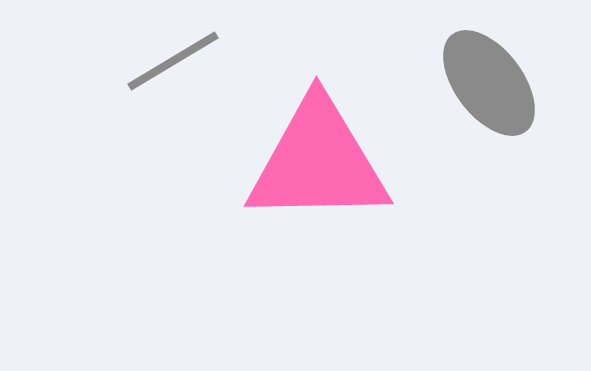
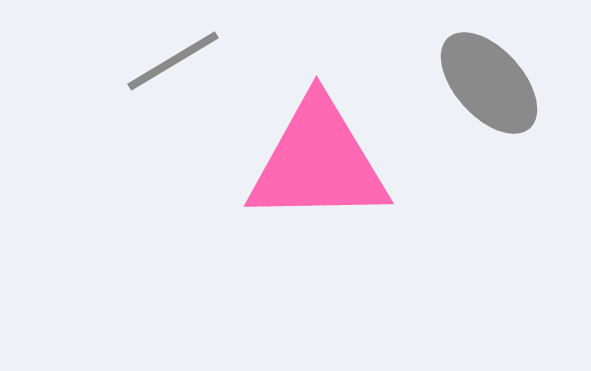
gray ellipse: rotated 5 degrees counterclockwise
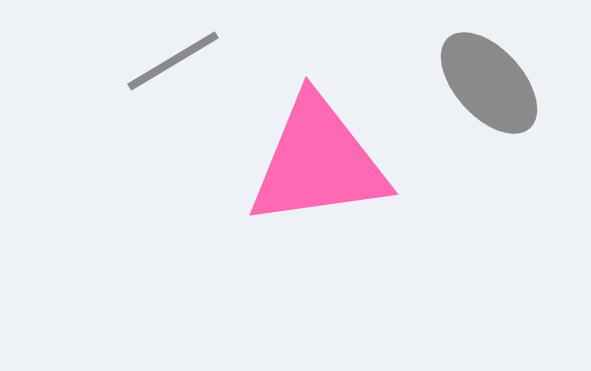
pink triangle: rotated 7 degrees counterclockwise
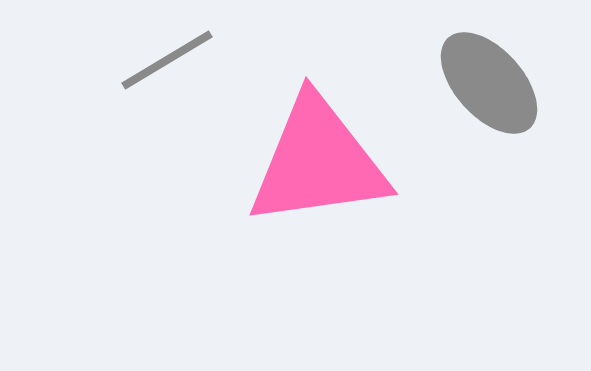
gray line: moved 6 px left, 1 px up
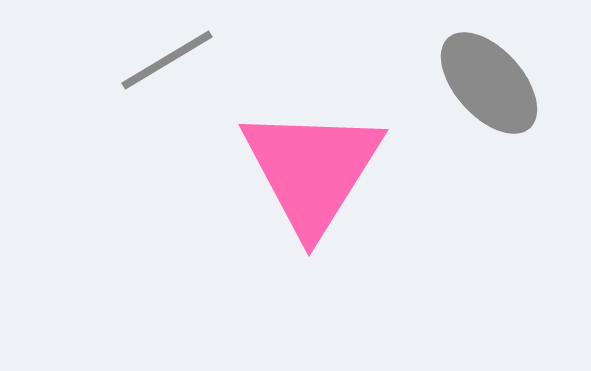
pink triangle: moved 6 px left, 8 px down; rotated 50 degrees counterclockwise
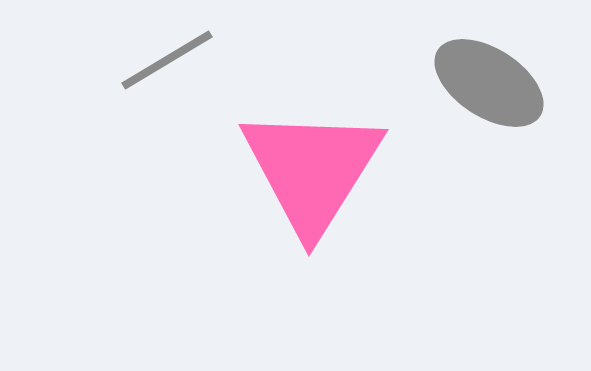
gray ellipse: rotated 15 degrees counterclockwise
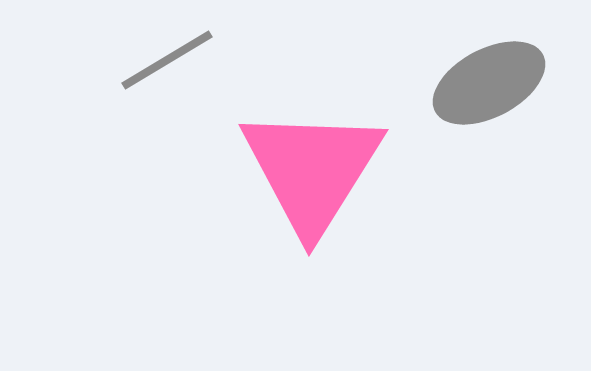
gray ellipse: rotated 61 degrees counterclockwise
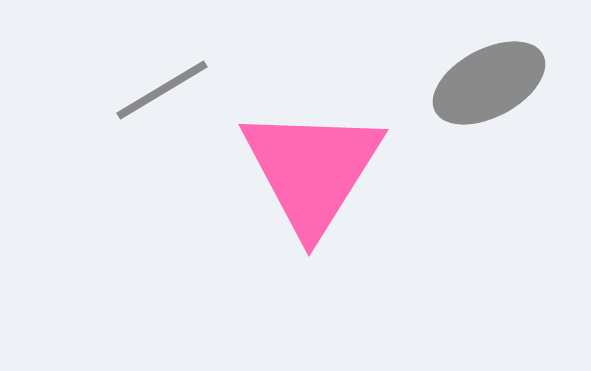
gray line: moved 5 px left, 30 px down
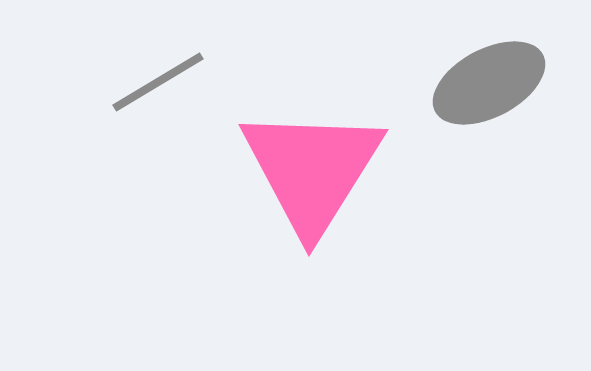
gray line: moved 4 px left, 8 px up
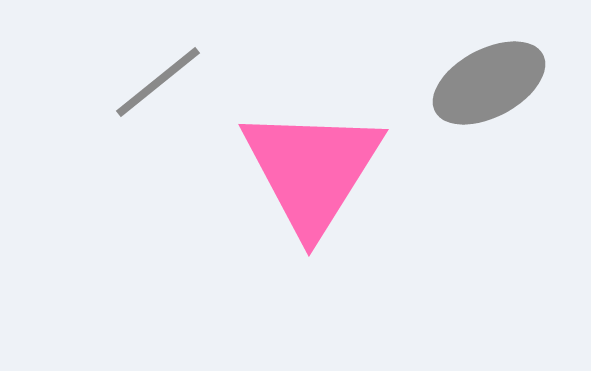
gray line: rotated 8 degrees counterclockwise
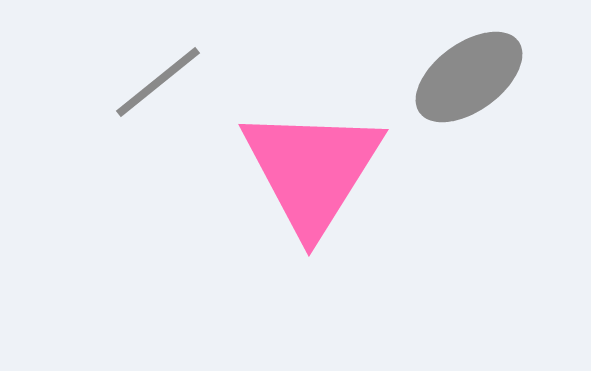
gray ellipse: moved 20 px left, 6 px up; rotated 8 degrees counterclockwise
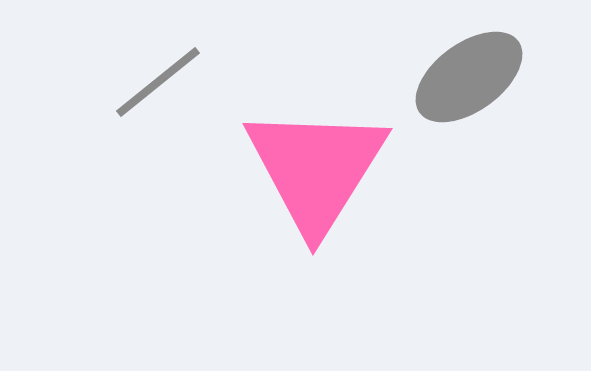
pink triangle: moved 4 px right, 1 px up
